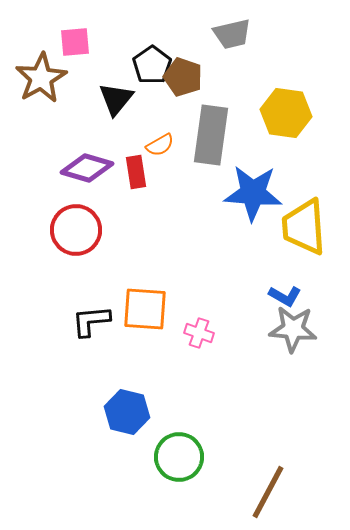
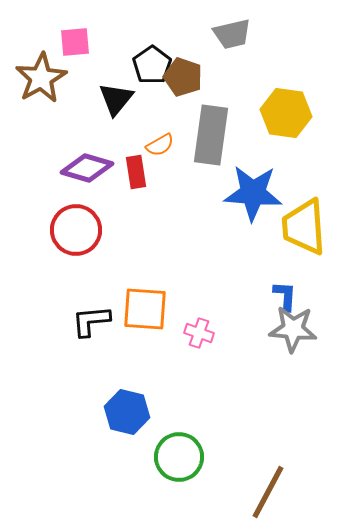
blue L-shape: rotated 116 degrees counterclockwise
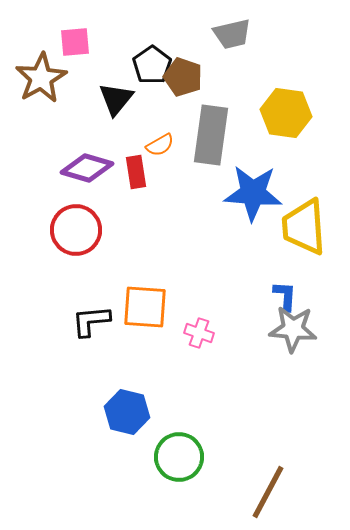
orange square: moved 2 px up
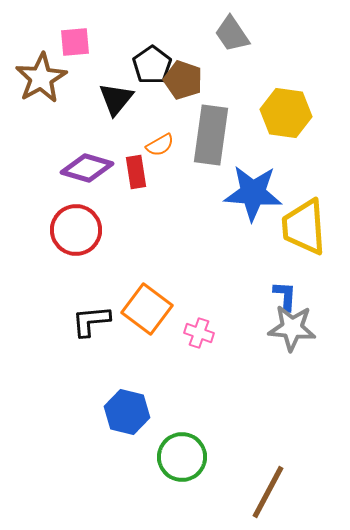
gray trapezoid: rotated 69 degrees clockwise
brown pentagon: moved 3 px down
orange square: moved 2 px right, 2 px down; rotated 33 degrees clockwise
gray star: moved 1 px left, 1 px up
green circle: moved 3 px right
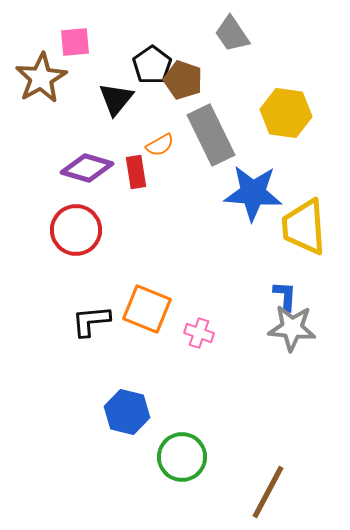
gray rectangle: rotated 34 degrees counterclockwise
orange square: rotated 15 degrees counterclockwise
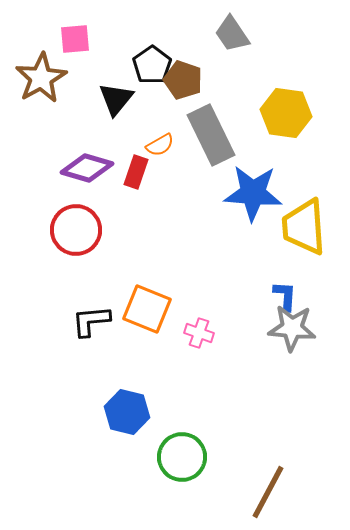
pink square: moved 3 px up
red rectangle: rotated 28 degrees clockwise
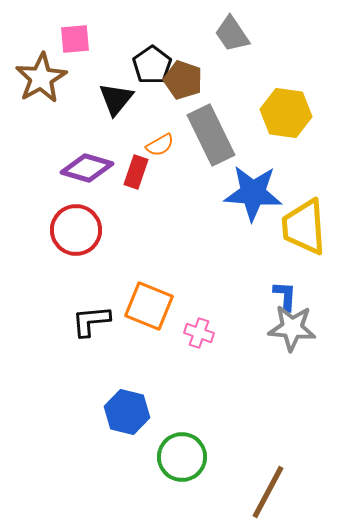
orange square: moved 2 px right, 3 px up
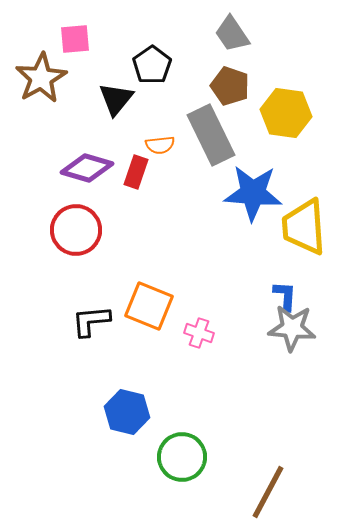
brown pentagon: moved 47 px right, 6 px down
orange semicircle: rotated 24 degrees clockwise
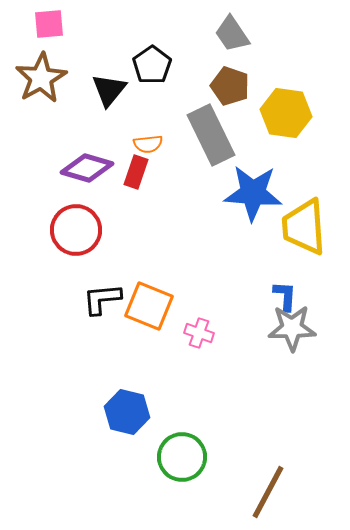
pink square: moved 26 px left, 15 px up
black triangle: moved 7 px left, 9 px up
orange semicircle: moved 12 px left, 1 px up
black L-shape: moved 11 px right, 22 px up
gray star: rotated 6 degrees counterclockwise
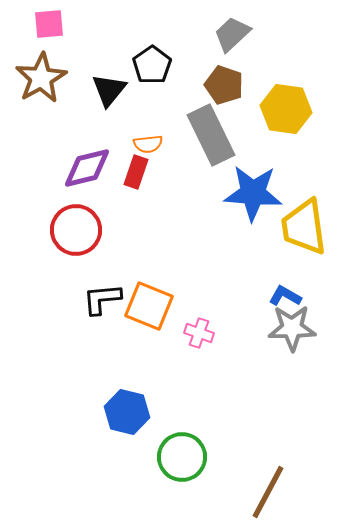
gray trapezoid: rotated 81 degrees clockwise
brown pentagon: moved 6 px left, 1 px up
yellow hexagon: moved 4 px up
purple diamond: rotated 30 degrees counterclockwise
yellow trapezoid: rotated 4 degrees counterclockwise
blue L-shape: rotated 64 degrees counterclockwise
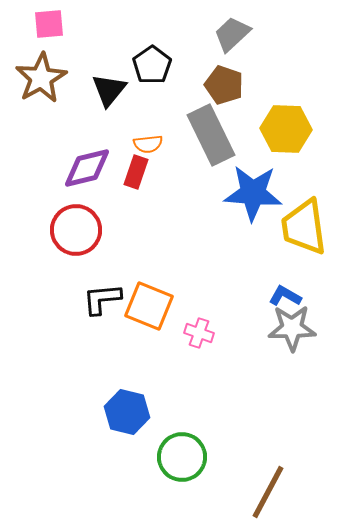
yellow hexagon: moved 20 px down; rotated 6 degrees counterclockwise
